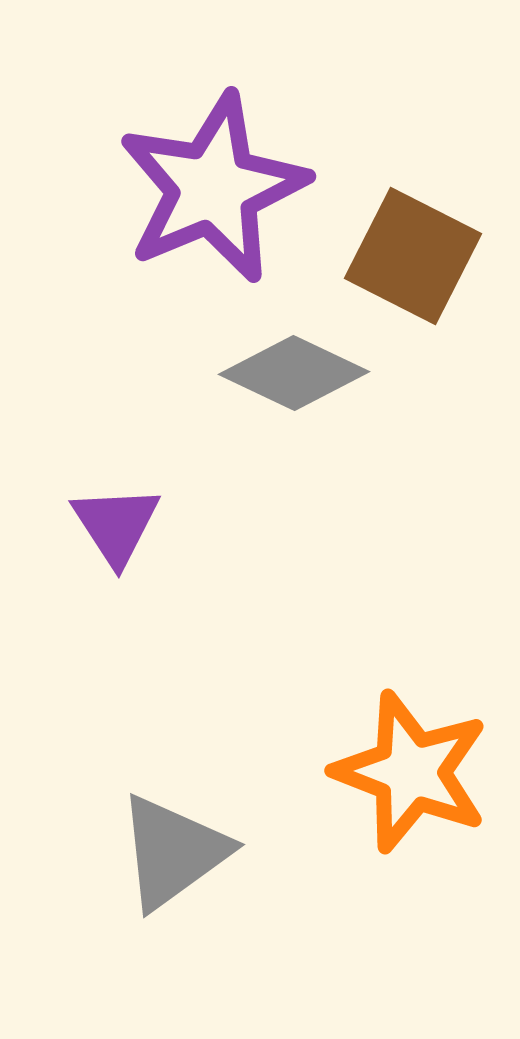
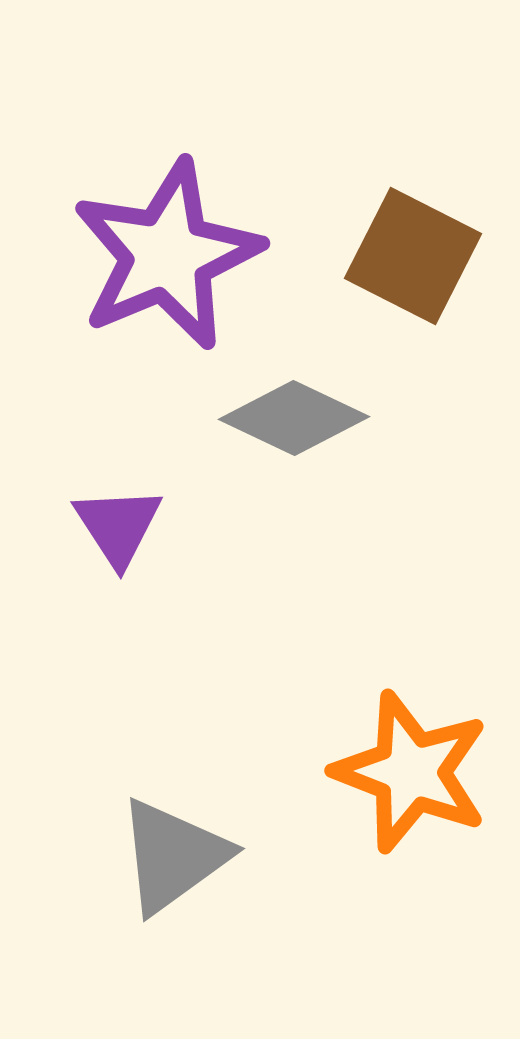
purple star: moved 46 px left, 67 px down
gray diamond: moved 45 px down
purple triangle: moved 2 px right, 1 px down
gray triangle: moved 4 px down
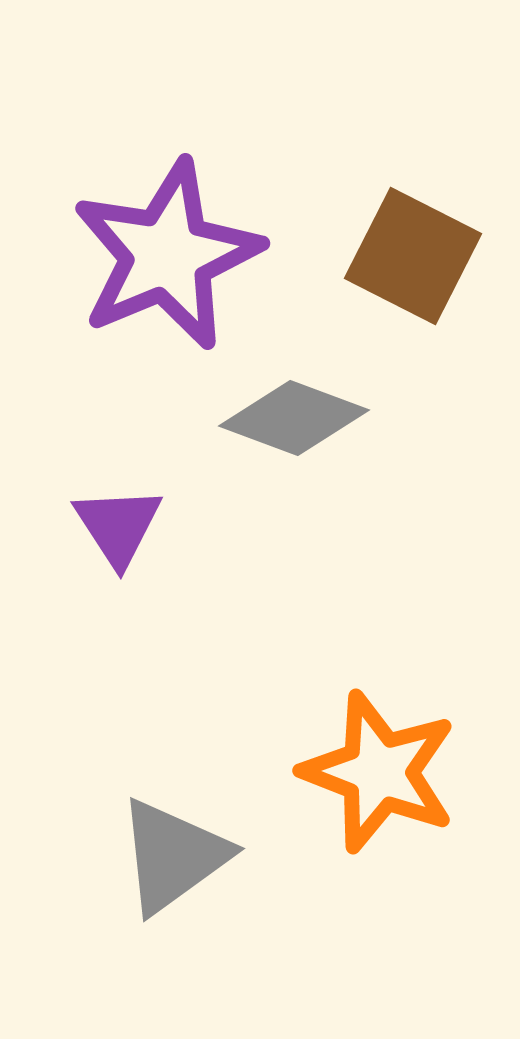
gray diamond: rotated 5 degrees counterclockwise
orange star: moved 32 px left
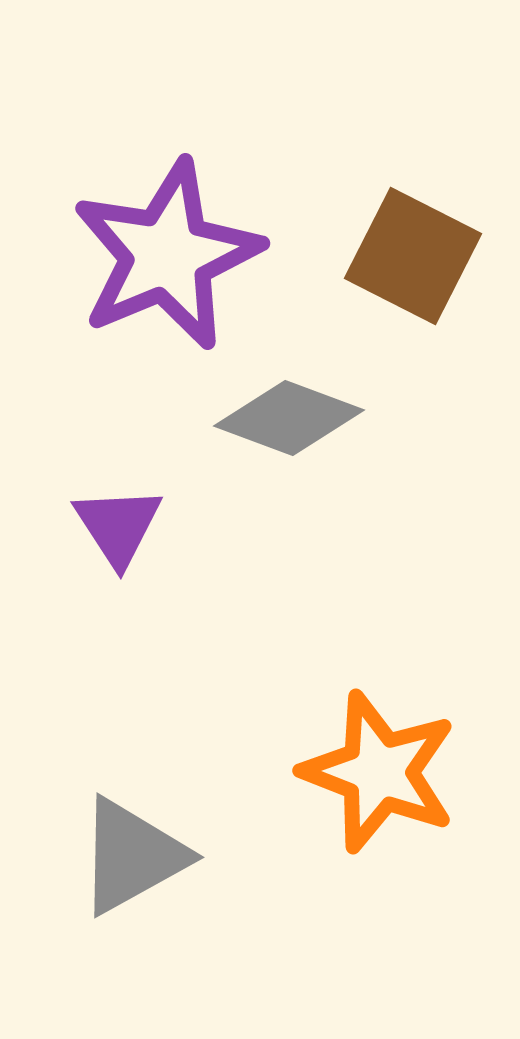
gray diamond: moved 5 px left
gray triangle: moved 41 px left; rotated 7 degrees clockwise
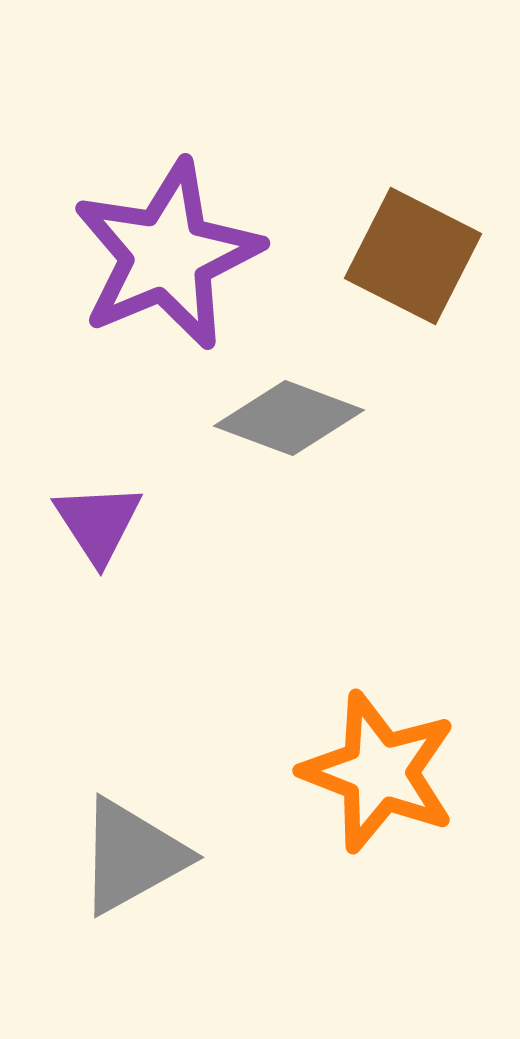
purple triangle: moved 20 px left, 3 px up
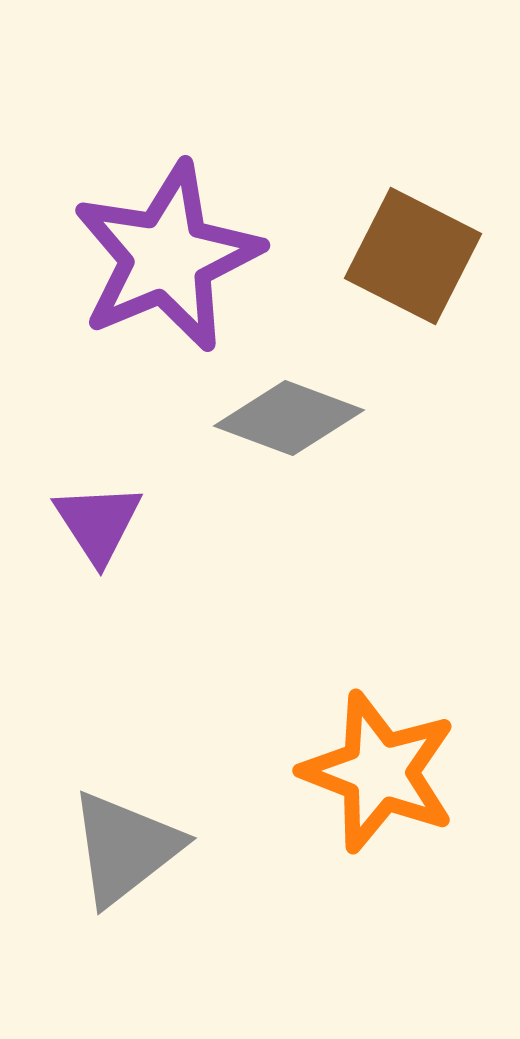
purple star: moved 2 px down
gray triangle: moved 7 px left, 8 px up; rotated 9 degrees counterclockwise
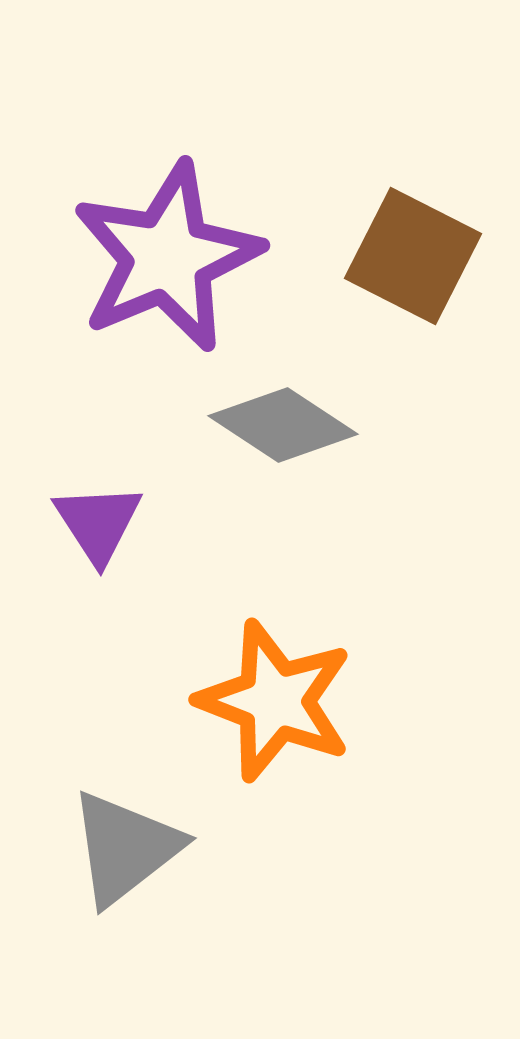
gray diamond: moved 6 px left, 7 px down; rotated 13 degrees clockwise
orange star: moved 104 px left, 71 px up
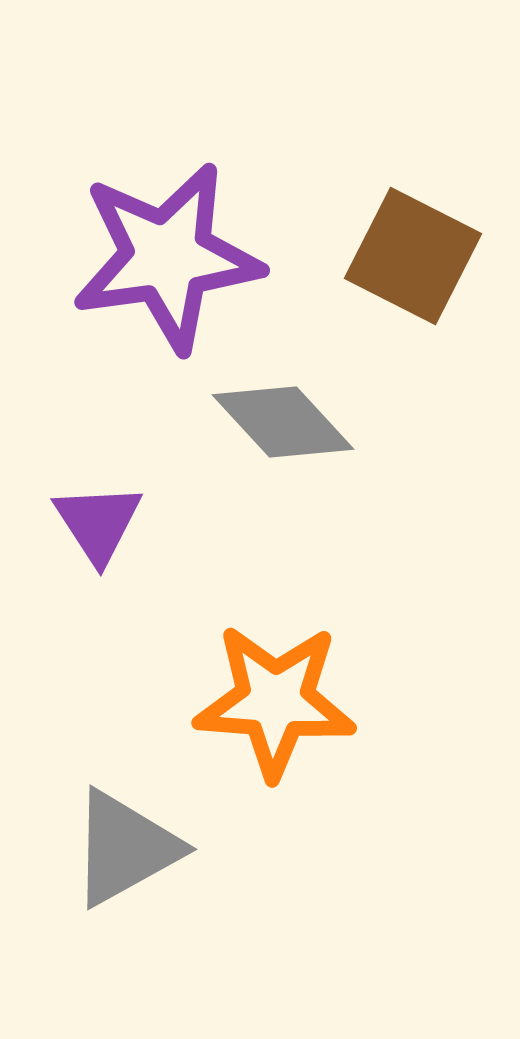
purple star: rotated 15 degrees clockwise
gray diamond: moved 3 px up; rotated 14 degrees clockwise
orange star: rotated 17 degrees counterclockwise
gray triangle: rotated 9 degrees clockwise
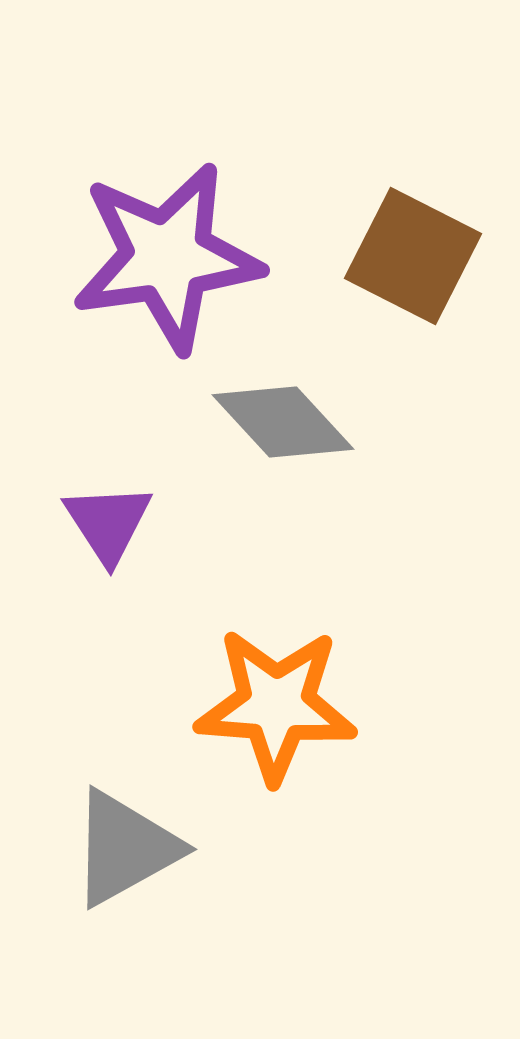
purple triangle: moved 10 px right
orange star: moved 1 px right, 4 px down
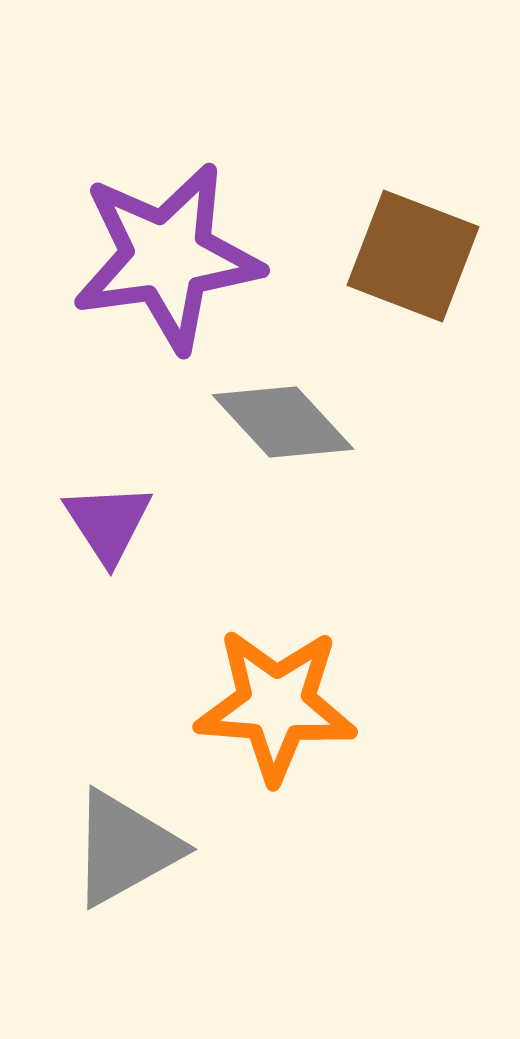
brown square: rotated 6 degrees counterclockwise
